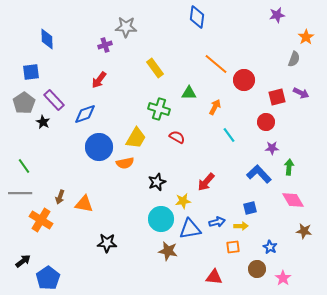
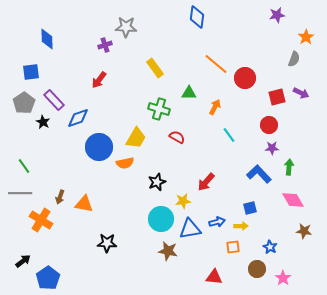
red circle at (244, 80): moved 1 px right, 2 px up
blue diamond at (85, 114): moved 7 px left, 4 px down
red circle at (266, 122): moved 3 px right, 3 px down
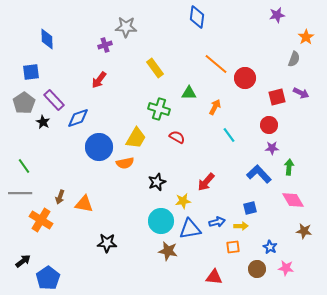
cyan circle at (161, 219): moved 2 px down
pink star at (283, 278): moved 3 px right, 10 px up; rotated 28 degrees counterclockwise
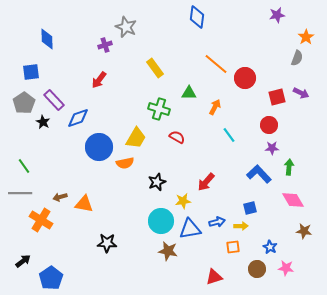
gray star at (126, 27): rotated 20 degrees clockwise
gray semicircle at (294, 59): moved 3 px right, 1 px up
brown arrow at (60, 197): rotated 56 degrees clockwise
red triangle at (214, 277): rotated 24 degrees counterclockwise
blue pentagon at (48, 278): moved 3 px right
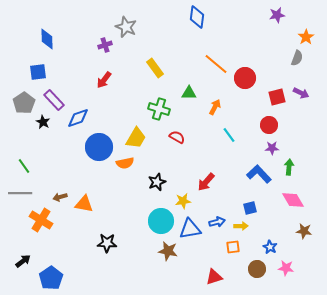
blue square at (31, 72): moved 7 px right
red arrow at (99, 80): moved 5 px right
